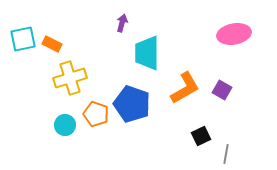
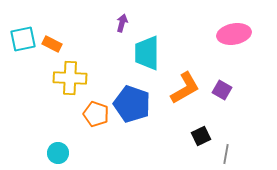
yellow cross: rotated 20 degrees clockwise
cyan circle: moved 7 px left, 28 px down
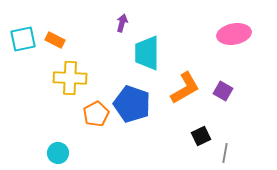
orange rectangle: moved 3 px right, 4 px up
purple square: moved 1 px right, 1 px down
orange pentagon: rotated 25 degrees clockwise
gray line: moved 1 px left, 1 px up
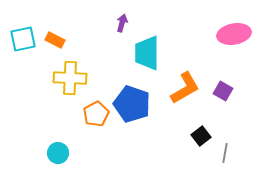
black square: rotated 12 degrees counterclockwise
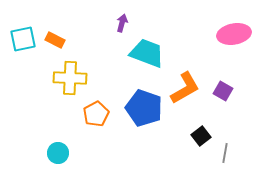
cyan trapezoid: rotated 111 degrees clockwise
blue pentagon: moved 12 px right, 4 px down
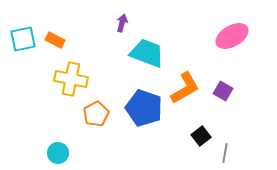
pink ellipse: moved 2 px left, 2 px down; rotated 20 degrees counterclockwise
yellow cross: moved 1 px right, 1 px down; rotated 8 degrees clockwise
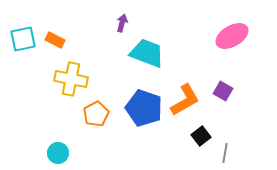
orange L-shape: moved 12 px down
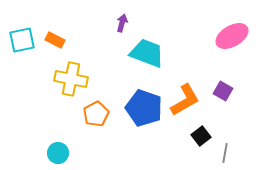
cyan square: moved 1 px left, 1 px down
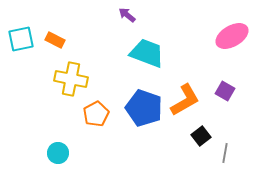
purple arrow: moved 5 px right, 8 px up; rotated 66 degrees counterclockwise
cyan square: moved 1 px left, 1 px up
purple square: moved 2 px right
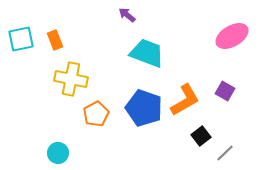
orange rectangle: rotated 42 degrees clockwise
gray line: rotated 36 degrees clockwise
